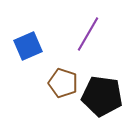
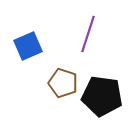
purple line: rotated 12 degrees counterclockwise
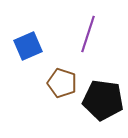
brown pentagon: moved 1 px left
black pentagon: moved 1 px right, 4 px down
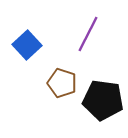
purple line: rotated 9 degrees clockwise
blue square: moved 1 px left, 1 px up; rotated 20 degrees counterclockwise
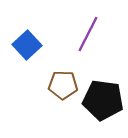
brown pentagon: moved 1 px right, 2 px down; rotated 16 degrees counterclockwise
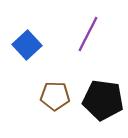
brown pentagon: moved 8 px left, 11 px down
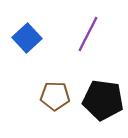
blue square: moved 7 px up
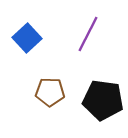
brown pentagon: moved 5 px left, 4 px up
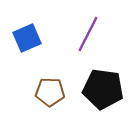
blue square: rotated 20 degrees clockwise
black pentagon: moved 11 px up
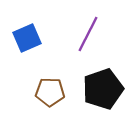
black pentagon: rotated 27 degrees counterclockwise
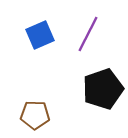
blue square: moved 13 px right, 3 px up
brown pentagon: moved 15 px left, 23 px down
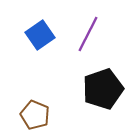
blue square: rotated 12 degrees counterclockwise
brown pentagon: rotated 20 degrees clockwise
